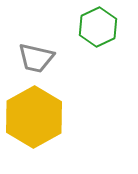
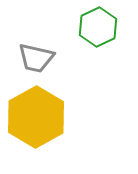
yellow hexagon: moved 2 px right
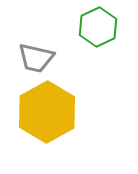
yellow hexagon: moved 11 px right, 5 px up
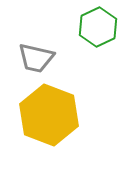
yellow hexagon: moved 2 px right, 3 px down; rotated 10 degrees counterclockwise
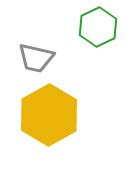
yellow hexagon: rotated 10 degrees clockwise
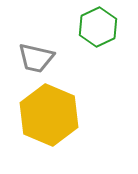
yellow hexagon: rotated 8 degrees counterclockwise
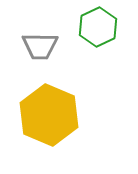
gray trapezoid: moved 4 px right, 12 px up; rotated 12 degrees counterclockwise
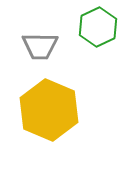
yellow hexagon: moved 5 px up
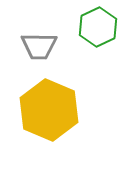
gray trapezoid: moved 1 px left
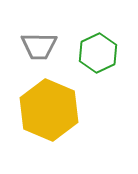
green hexagon: moved 26 px down
